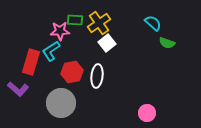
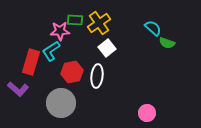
cyan semicircle: moved 5 px down
white square: moved 5 px down
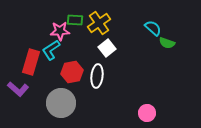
cyan L-shape: moved 1 px up
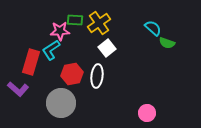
red hexagon: moved 2 px down
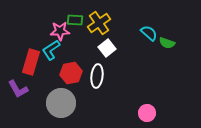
cyan semicircle: moved 4 px left, 5 px down
red hexagon: moved 1 px left, 1 px up
purple L-shape: rotated 20 degrees clockwise
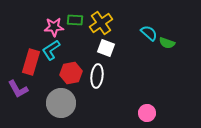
yellow cross: moved 2 px right
pink star: moved 6 px left, 4 px up
white square: moved 1 px left; rotated 30 degrees counterclockwise
